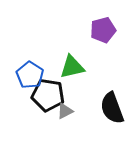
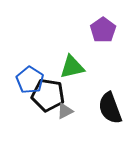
purple pentagon: rotated 20 degrees counterclockwise
blue pentagon: moved 5 px down
black semicircle: moved 2 px left
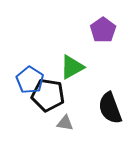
green triangle: rotated 16 degrees counterclockwise
gray triangle: moved 12 px down; rotated 36 degrees clockwise
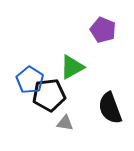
purple pentagon: rotated 15 degrees counterclockwise
black pentagon: moved 1 px right; rotated 16 degrees counterclockwise
